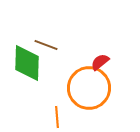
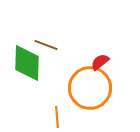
orange circle: moved 1 px right
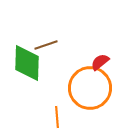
brown line: rotated 40 degrees counterclockwise
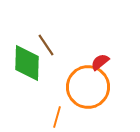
brown line: rotated 75 degrees clockwise
orange circle: moved 2 px left, 1 px up
orange line: rotated 20 degrees clockwise
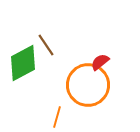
green diamond: moved 4 px left; rotated 60 degrees clockwise
orange circle: moved 2 px up
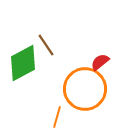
orange circle: moved 3 px left, 4 px down
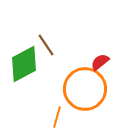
green diamond: moved 1 px right, 1 px down
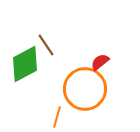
green diamond: moved 1 px right
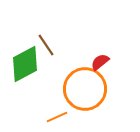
orange line: rotated 50 degrees clockwise
